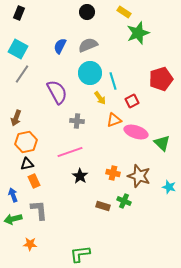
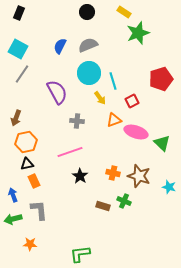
cyan circle: moved 1 px left
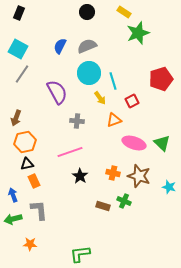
gray semicircle: moved 1 px left, 1 px down
pink ellipse: moved 2 px left, 11 px down
orange hexagon: moved 1 px left
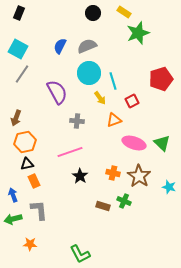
black circle: moved 6 px right, 1 px down
brown star: rotated 15 degrees clockwise
green L-shape: rotated 110 degrees counterclockwise
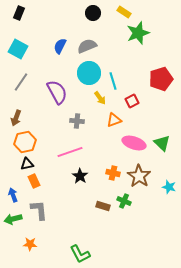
gray line: moved 1 px left, 8 px down
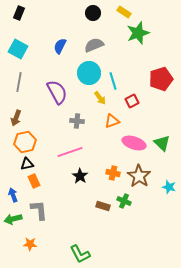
gray semicircle: moved 7 px right, 1 px up
gray line: moved 2 px left; rotated 24 degrees counterclockwise
orange triangle: moved 2 px left, 1 px down
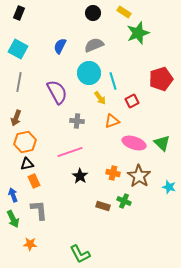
green arrow: rotated 102 degrees counterclockwise
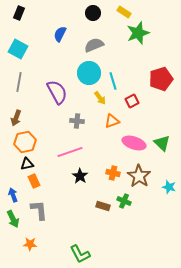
blue semicircle: moved 12 px up
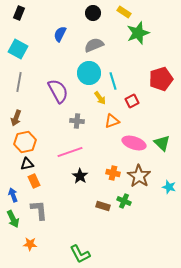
purple semicircle: moved 1 px right, 1 px up
